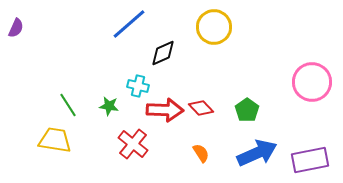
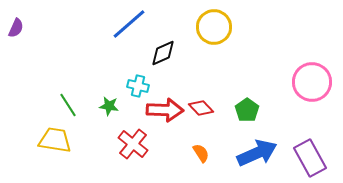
purple rectangle: moved 2 px up; rotated 72 degrees clockwise
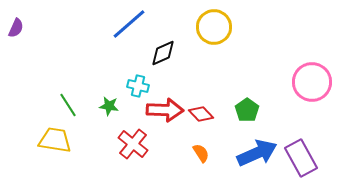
red diamond: moved 6 px down
purple rectangle: moved 9 px left
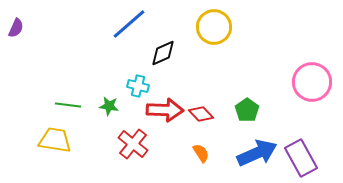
green line: rotated 50 degrees counterclockwise
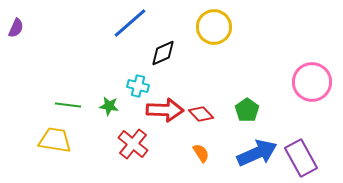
blue line: moved 1 px right, 1 px up
